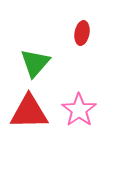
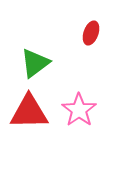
red ellipse: moved 9 px right; rotated 10 degrees clockwise
green triangle: rotated 12 degrees clockwise
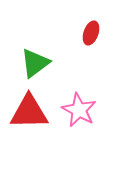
pink star: rotated 8 degrees counterclockwise
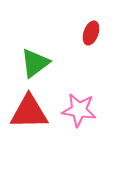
pink star: rotated 20 degrees counterclockwise
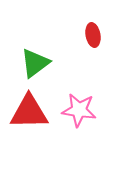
red ellipse: moved 2 px right, 2 px down; rotated 30 degrees counterclockwise
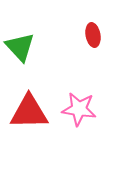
green triangle: moved 15 px left, 16 px up; rotated 36 degrees counterclockwise
pink star: moved 1 px up
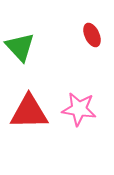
red ellipse: moved 1 px left; rotated 15 degrees counterclockwise
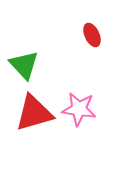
green triangle: moved 4 px right, 18 px down
red triangle: moved 5 px right, 1 px down; rotated 15 degrees counterclockwise
